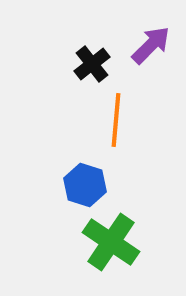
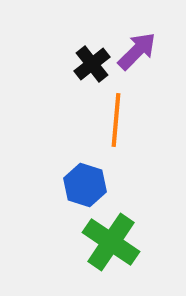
purple arrow: moved 14 px left, 6 px down
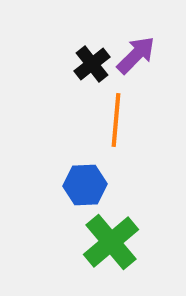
purple arrow: moved 1 px left, 4 px down
blue hexagon: rotated 21 degrees counterclockwise
green cross: rotated 16 degrees clockwise
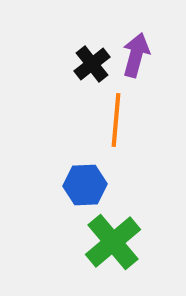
purple arrow: rotated 30 degrees counterclockwise
green cross: moved 2 px right
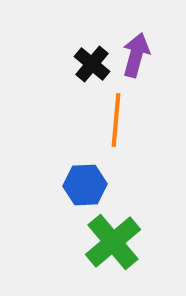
black cross: rotated 12 degrees counterclockwise
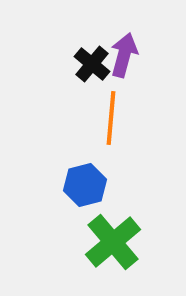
purple arrow: moved 12 px left
orange line: moved 5 px left, 2 px up
blue hexagon: rotated 12 degrees counterclockwise
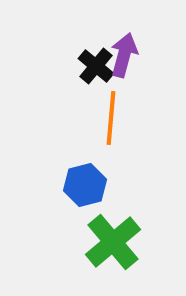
black cross: moved 4 px right, 2 px down
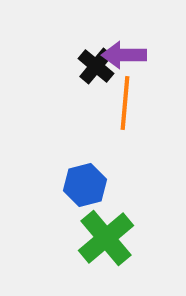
purple arrow: rotated 105 degrees counterclockwise
orange line: moved 14 px right, 15 px up
green cross: moved 7 px left, 4 px up
